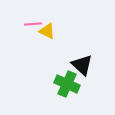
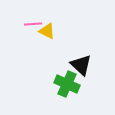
black triangle: moved 1 px left
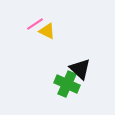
pink line: moved 2 px right; rotated 30 degrees counterclockwise
black triangle: moved 1 px left, 4 px down
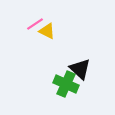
green cross: moved 1 px left
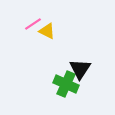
pink line: moved 2 px left
black triangle: rotated 20 degrees clockwise
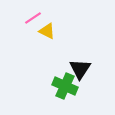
pink line: moved 6 px up
green cross: moved 1 px left, 2 px down
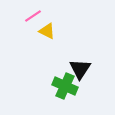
pink line: moved 2 px up
